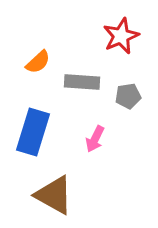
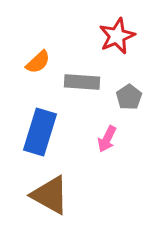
red star: moved 4 px left
gray pentagon: moved 1 px right, 1 px down; rotated 25 degrees counterclockwise
blue rectangle: moved 7 px right
pink arrow: moved 12 px right
brown triangle: moved 4 px left
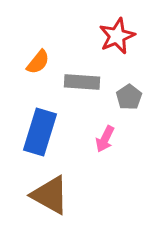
orange semicircle: rotated 8 degrees counterclockwise
pink arrow: moved 2 px left
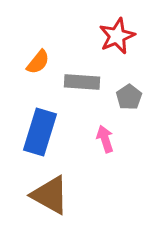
pink arrow: rotated 136 degrees clockwise
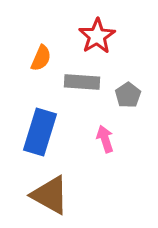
red star: moved 20 px left; rotated 9 degrees counterclockwise
orange semicircle: moved 3 px right, 4 px up; rotated 16 degrees counterclockwise
gray pentagon: moved 1 px left, 2 px up
